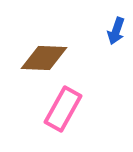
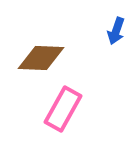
brown diamond: moved 3 px left
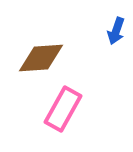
brown diamond: rotated 6 degrees counterclockwise
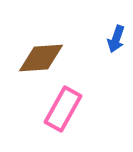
blue arrow: moved 8 px down
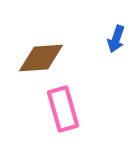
pink rectangle: rotated 45 degrees counterclockwise
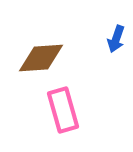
pink rectangle: moved 1 px down
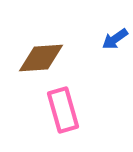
blue arrow: moved 1 px left; rotated 36 degrees clockwise
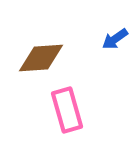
pink rectangle: moved 4 px right
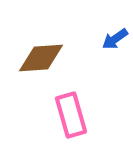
pink rectangle: moved 4 px right, 5 px down
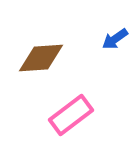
pink rectangle: rotated 69 degrees clockwise
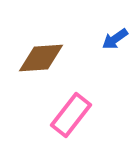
pink rectangle: rotated 15 degrees counterclockwise
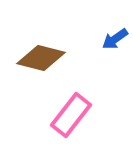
brown diamond: rotated 18 degrees clockwise
